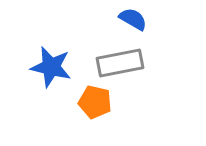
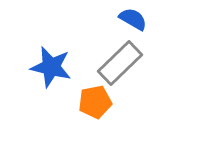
gray rectangle: rotated 33 degrees counterclockwise
orange pentagon: rotated 24 degrees counterclockwise
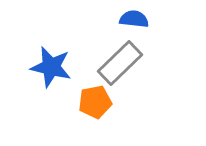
blue semicircle: moved 1 px right; rotated 24 degrees counterclockwise
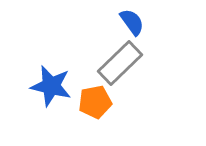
blue semicircle: moved 2 px left, 3 px down; rotated 48 degrees clockwise
blue star: moved 19 px down
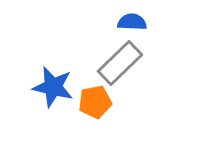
blue semicircle: rotated 52 degrees counterclockwise
blue star: moved 2 px right, 1 px down
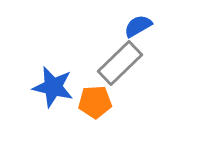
blue semicircle: moved 6 px right, 4 px down; rotated 32 degrees counterclockwise
orange pentagon: rotated 8 degrees clockwise
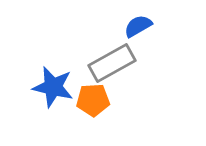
gray rectangle: moved 8 px left; rotated 15 degrees clockwise
orange pentagon: moved 2 px left, 2 px up
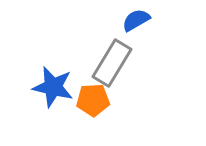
blue semicircle: moved 2 px left, 6 px up
gray rectangle: rotated 30 degrees counterclockwise
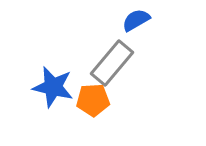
gray rectangle: rotated 9 degrees clockwise
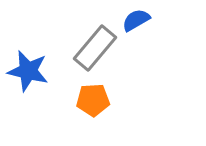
gray rectangle: moved 17 px left, 15 px up
blue star: moved 25 px left, 16 px up
